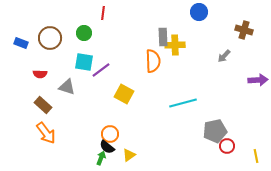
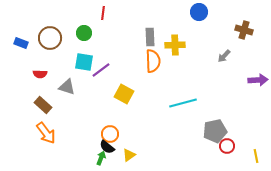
gray rectangle: moved 13 px left
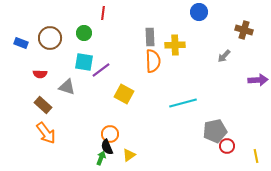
black semicircle: rotated 28 degrees clockwise
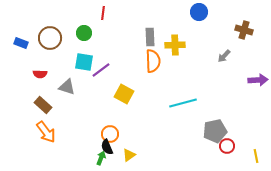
orange arrow: moved 1 px up
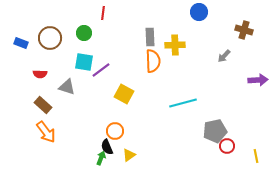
orange circle: moved 5 px right, 3 px up
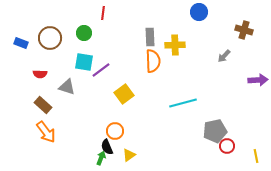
yellow square: rotated 24 degrees clockwise
